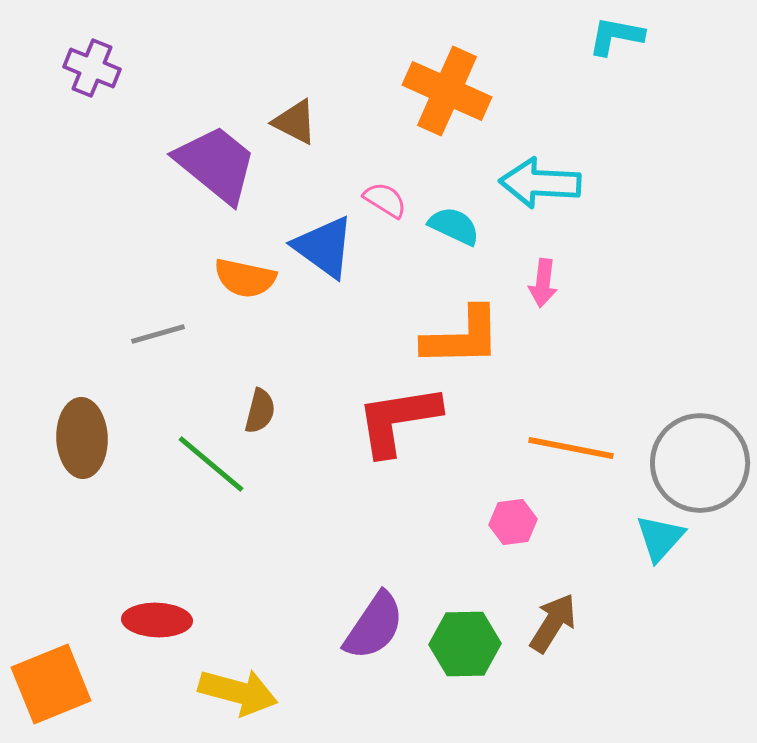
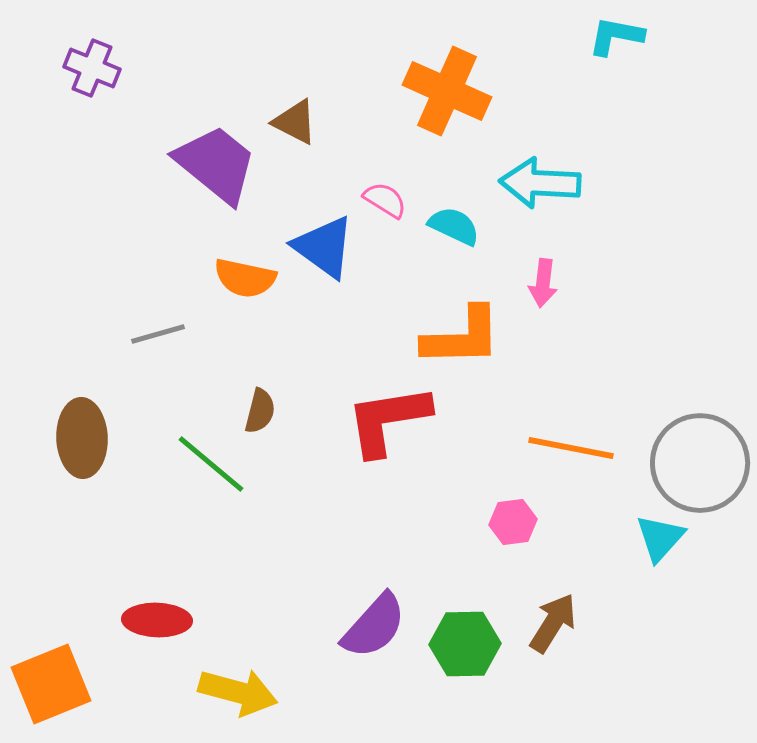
red L-shape: moved 10 px left
purple semicircle: rotated 8 degrees clockwise
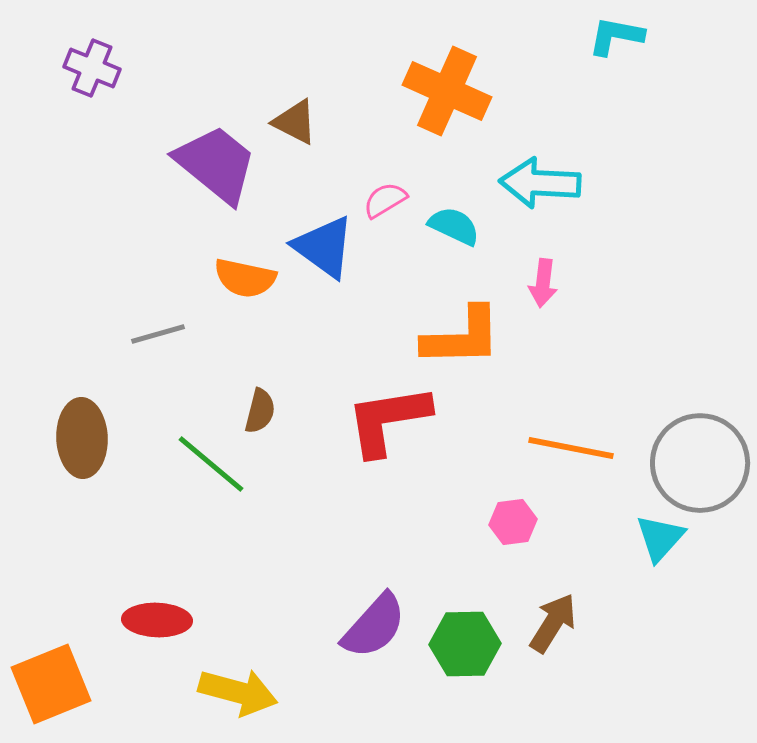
pink semicircle: rotated 63 degrees counterclockwise
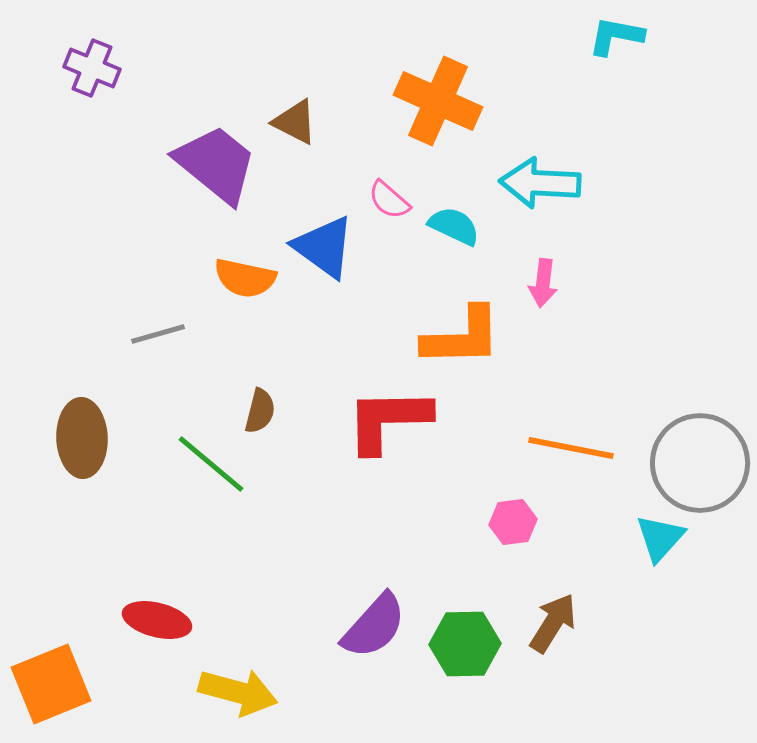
orange cross: moved 9 px left, 10 px down
pink semicircle: moved 4 px right; rotated 108 degrees counterclockwise
red L-shape: rotated 8 degrees clockwise
red ellipse: rotated 12 degrees clockwise
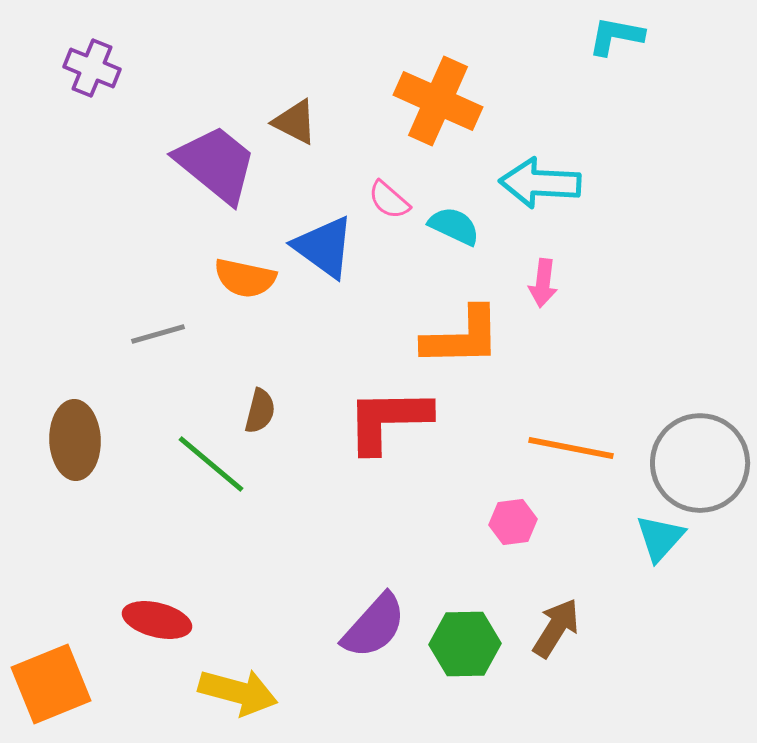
brown ellipse: moved 7 px left, 2 px down
brown arrow: moved 3 px right, 5 px down
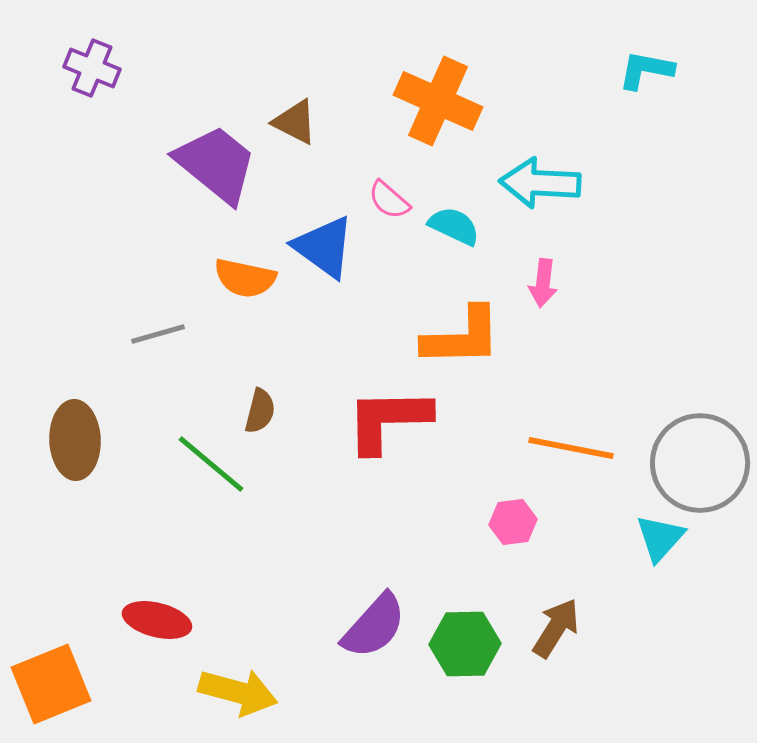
cyan L-shape: moved 30 px right, 34 px down
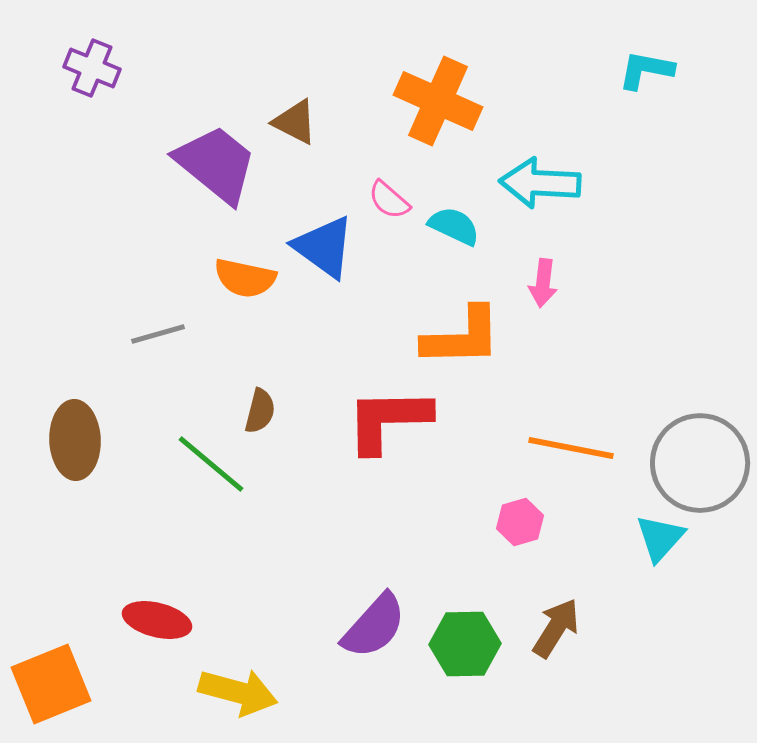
pink hexagon: moved 7 px right; rotated 9 degrees counterclockwise
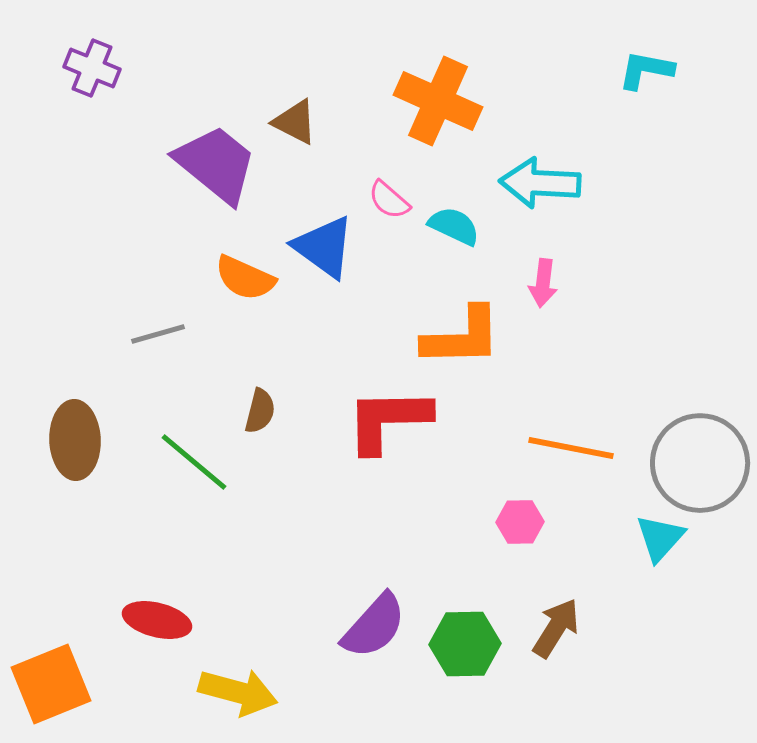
orange semicircle: rotated 12 degrees clockwise
green line: moved 17 px left, 2 px up
pink hexagon: rotated 15 degrees clockwise
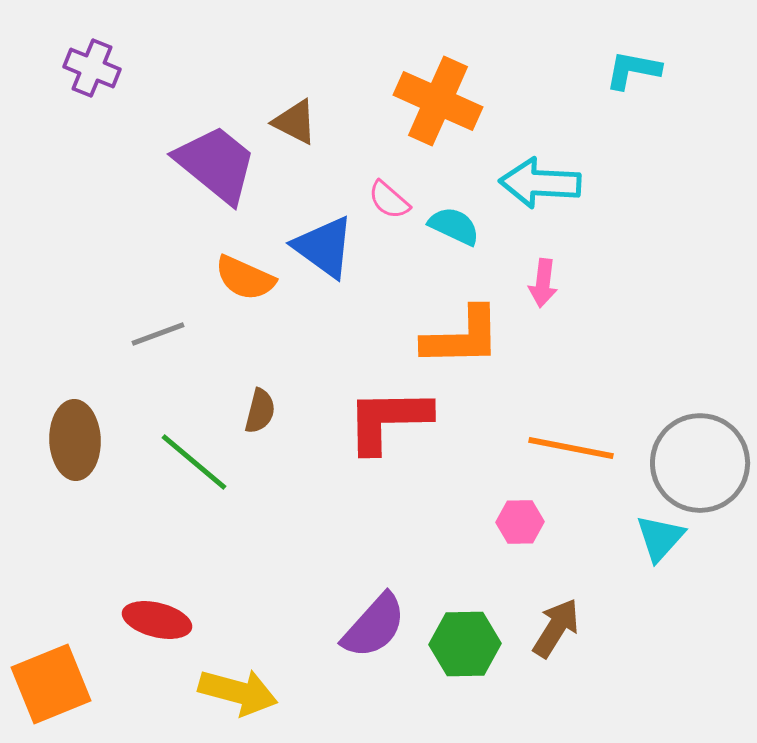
cyan L-shape: moved 13 px left
gray line: rotated 4 degrees counterclockwise
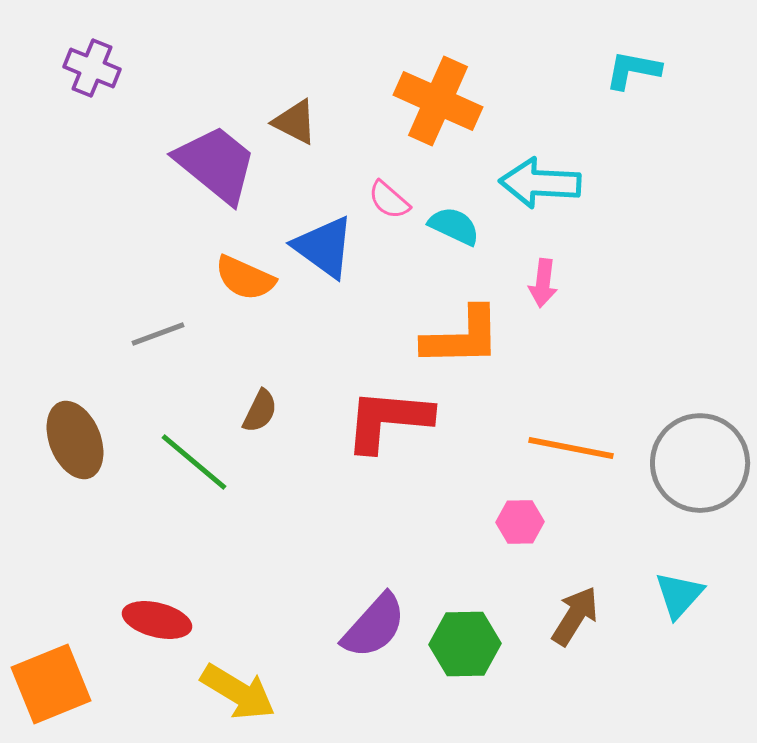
brown semicircle: rotated 12 degrees clockwise
red L-shape: rotated 6 degrees clockwise
brown ellipse: rotated 20 degrees counterclockwise
cyan triangle: moved 19 px right, 57 px down
brown arrow: moved 19 px right, 12 px up
yellow arrow: rotated 16 degrees clockwise
